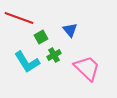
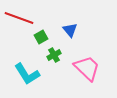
cyan L-shape: moved 12 px down
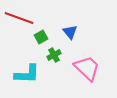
blue triangle: moved 2 px down
cyan L-shape: rotated 56 degrees counterclockwise
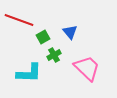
red line: moved 2 px down
green square: moved 2 px right
cyan L-shape: moved 2 px right, 1 px up
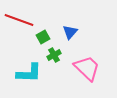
blue triangle: rotated 21 degrees clockwise
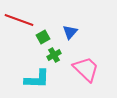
pink trapezoid: moved 1 px left, 1 px down
cyan L-shape: moved 8 px right, 6 px down
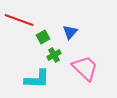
pink trapezoid: moved 1 px left, 1 px up
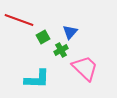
green cross: moved 7 px right, 5 px up
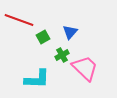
green cross: moved 1 px right, 5 px down
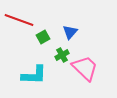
cyan L-shape: moved 3 px left, 4 px up
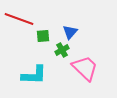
red line: moved 1 px up
green square: moved 1 px up; rotated 24 degrees clockwise
green cross: moved 5 px up
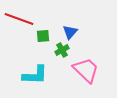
pink trapezoid: moved 1 px right, 2 px down
cyan L-shape: moved 1 px right
